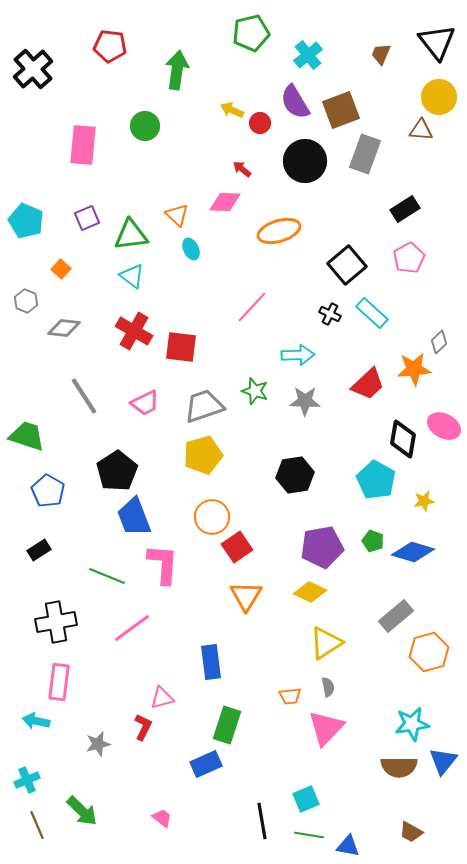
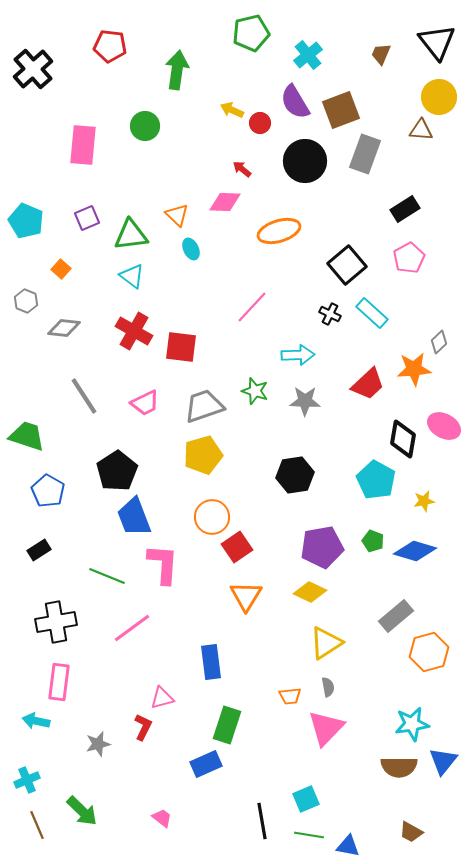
blue diamond at (413, 552): moved 2 px right, 1 px up
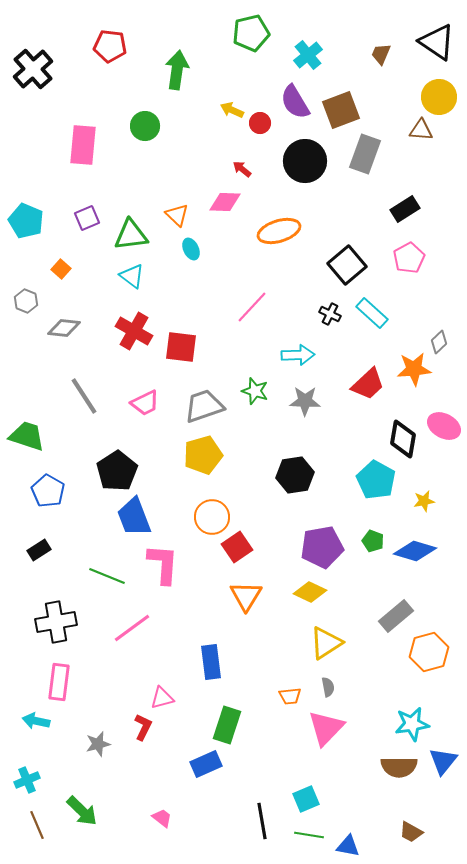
black triangle at (437, 42): rotated 18 degrees counterclockwise
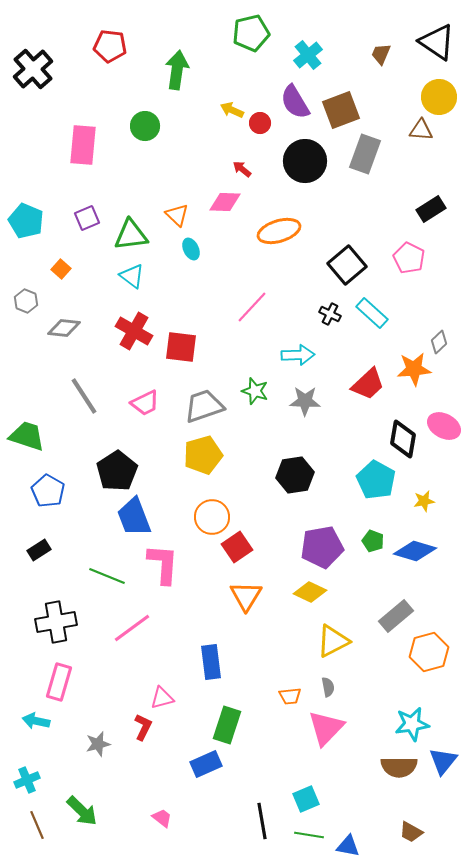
black rectangle at (405, 209): moved 26 px right
pink pentagon at (409, 258): rotated 16 degrees counterclockwise
yellow triangle at (326, 643): moved 7 px right, 2 px up; rotated 6 degrees clockwise
pink rectangle at (59, 682): rotated 9 degrees clockwise
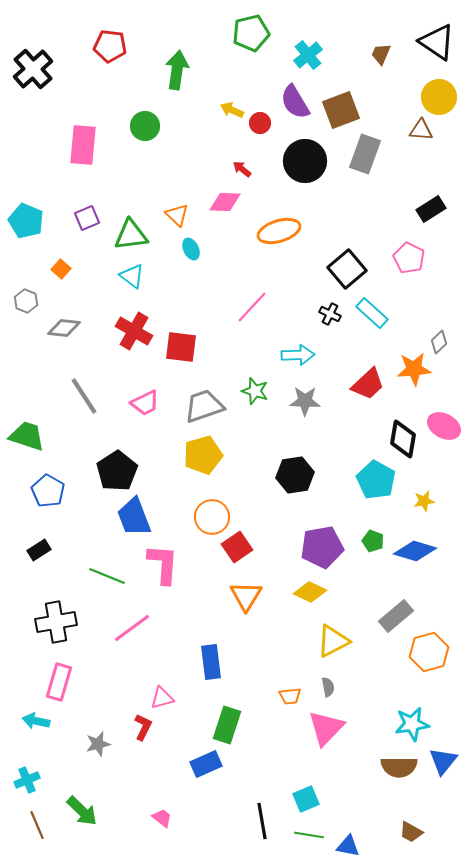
black square at (347, 265): moved 4 px down
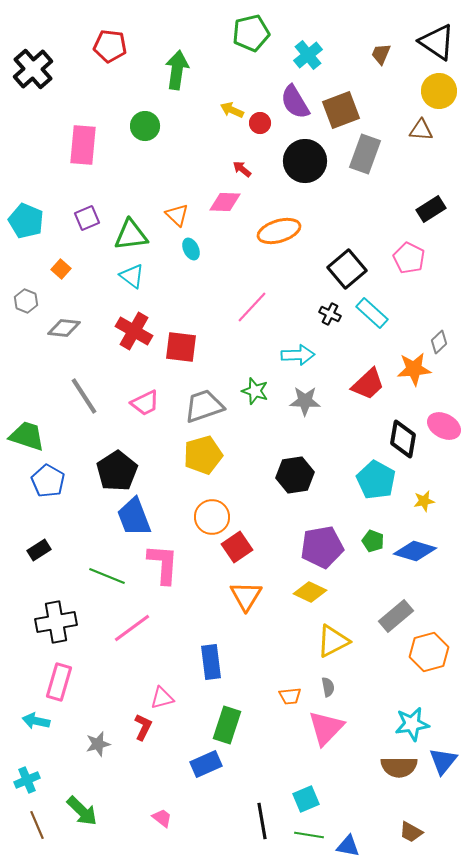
yellow circle at (439, 97): moved 6 px up
blue pentagon at (48, 491): moved 10 px up
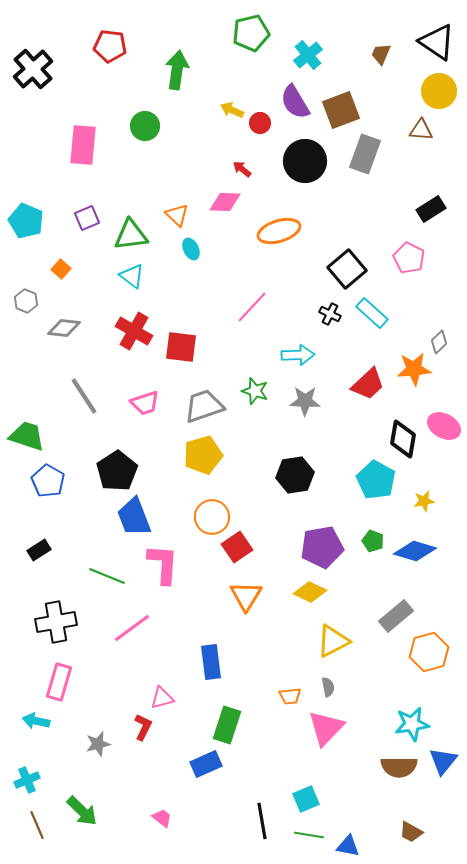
pink trapezoid at (145, 403): rotated 8 degrees clockwise
